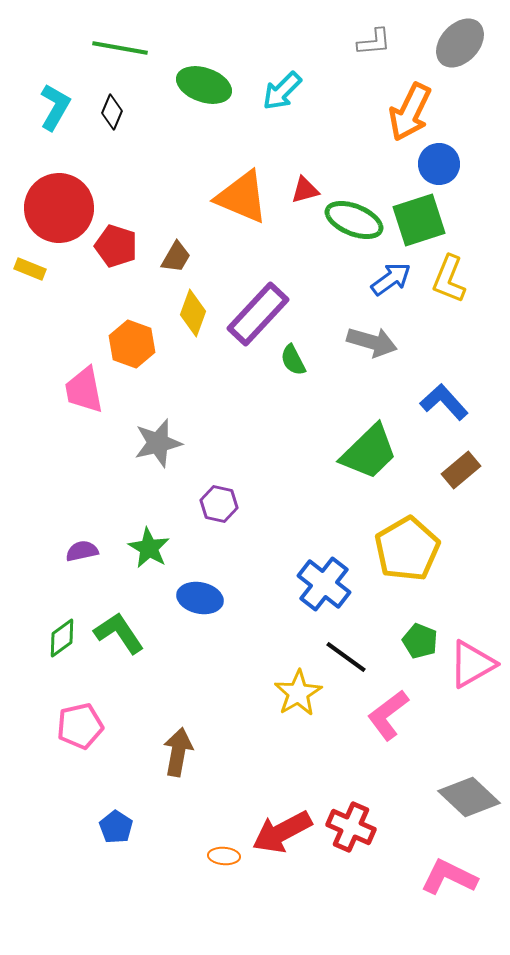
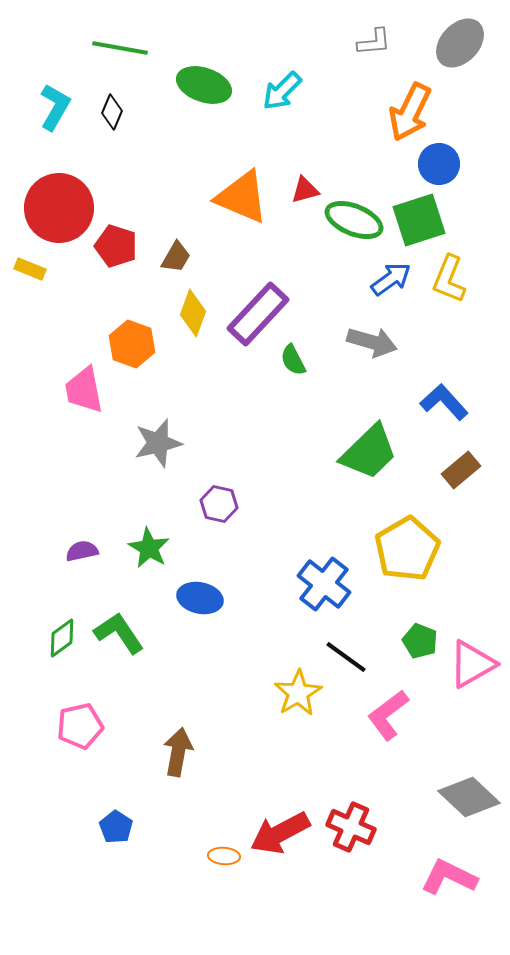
red arrow at (282, 832): moved 2 px left, 1 px down
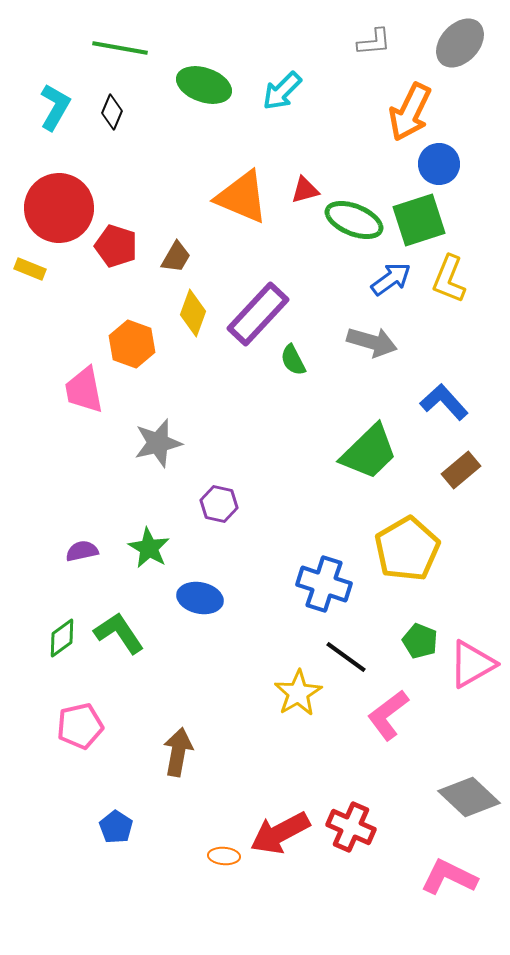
blue cross at (324, 584): rotated 20 degrees counterclockwise
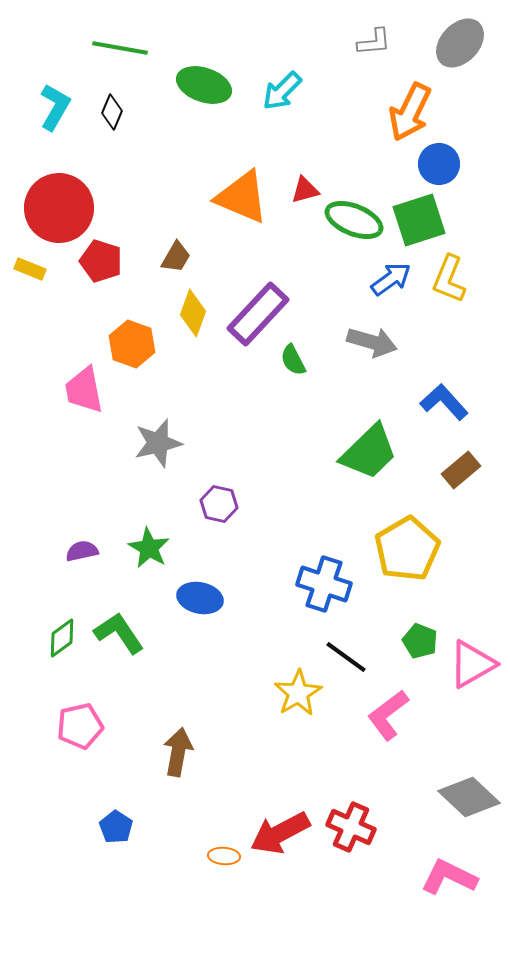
red pentagon at (116, 246): moved 15 px left, 15 px down
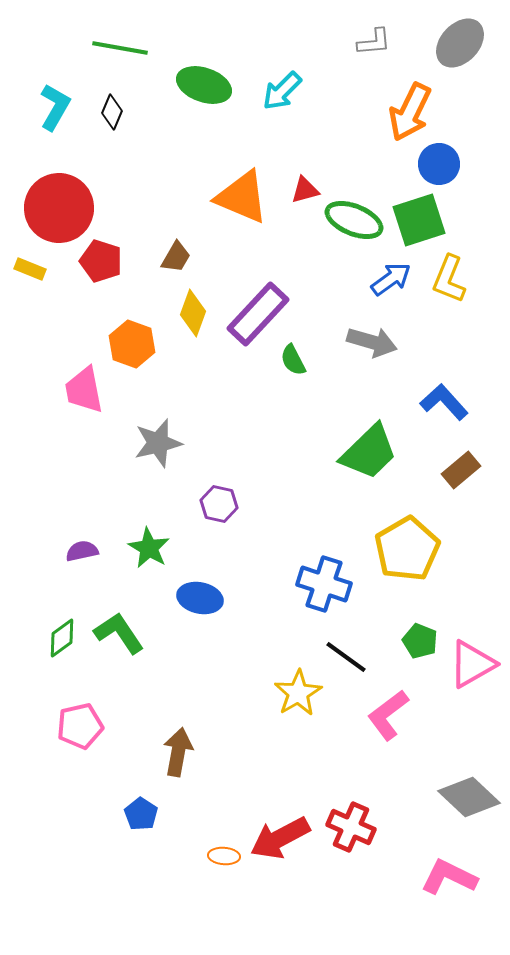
blue pentagon at (116, 827): moved 25 px right, 13 px up
red arrow at (280, 833): moved 5 px down
